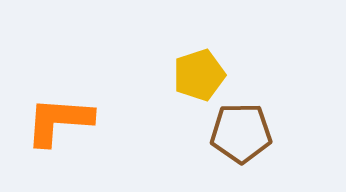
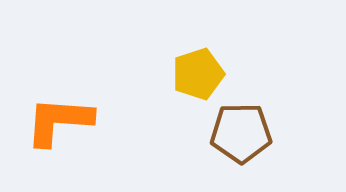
yellow pentagon: moved 1 px left, 1 px up
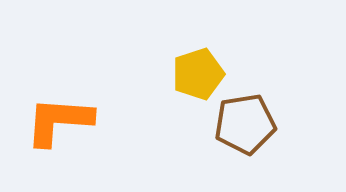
brown pentagon: moved 4 px right, 9 px up; rotated 8 degrees counterclockwise
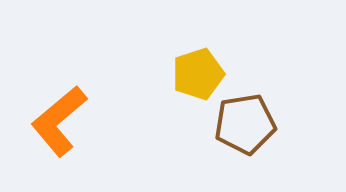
orange L-shape: rotated 44 degrees counterclockwise
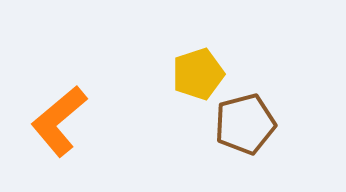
brown pentagon: rotated 6 degrees counterclockwise
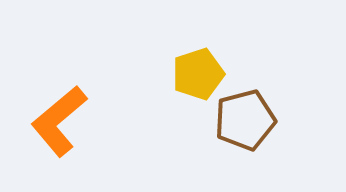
brown pentagon: moved 4 px up
